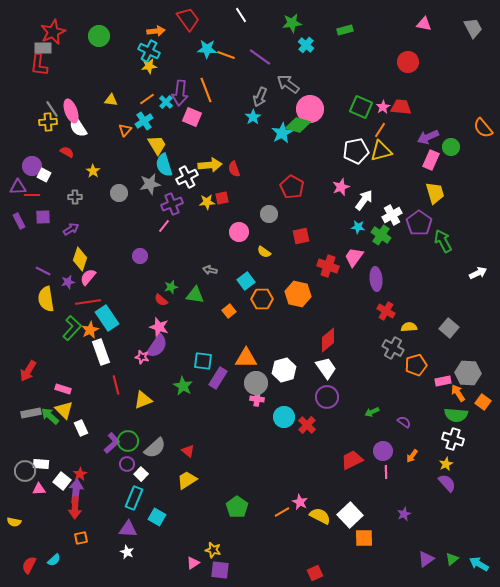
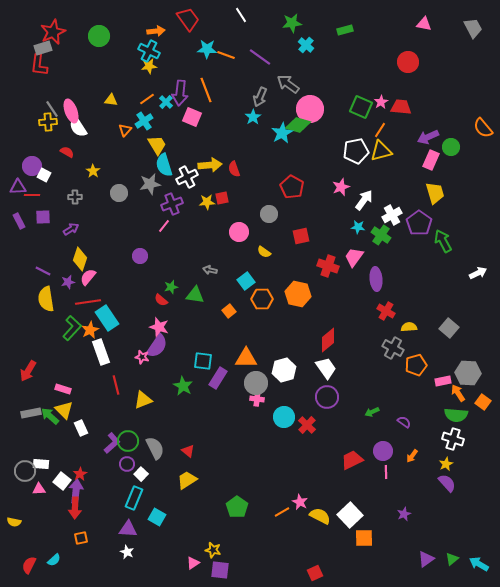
gray rectangle at (43, 48): rotated 18 degrees counterclockwise
pink star at (383, 107): moved 2 px left, 5 px up
gray semicircle at (155, 448): rotated 75 degrees counterclockwise
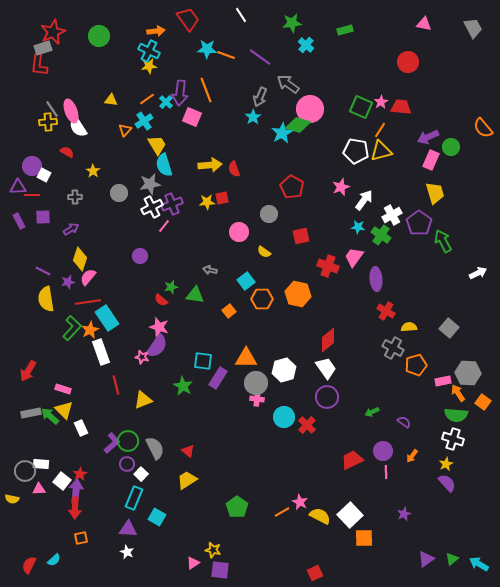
white pentagon at (356, 151): rotated 20 degrees clockwise
white cross at (187, 177): moved 35 px left, 30 px down
yellow semicircle at (14, 522): moved 2 px left, 23 px up
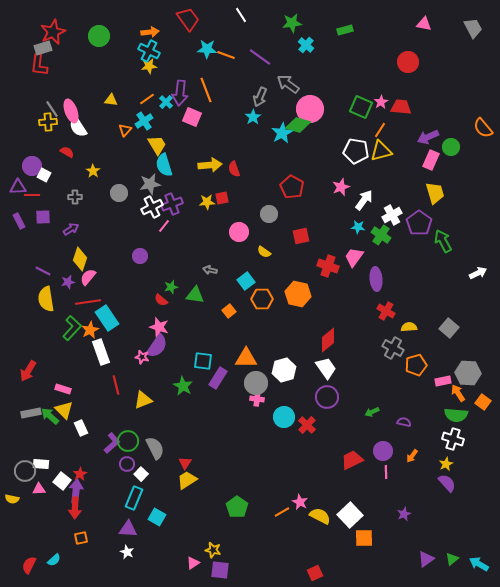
orange arrow at (156, 31): moved 6 px left, 1 px down
purple semicircle at (404, 422): rotated 24 degrees counterclockwise
red triangle at (188, 451): moved 3 px left, 12 px down; rotated 24 degrees clockwise
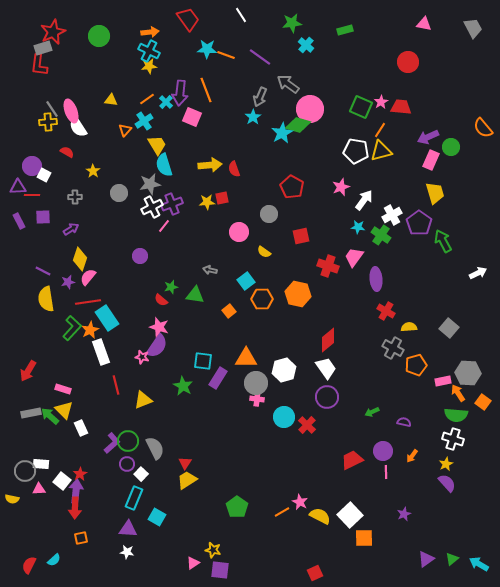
white star at (127, 552): rotated 16 degrees counterclockwise
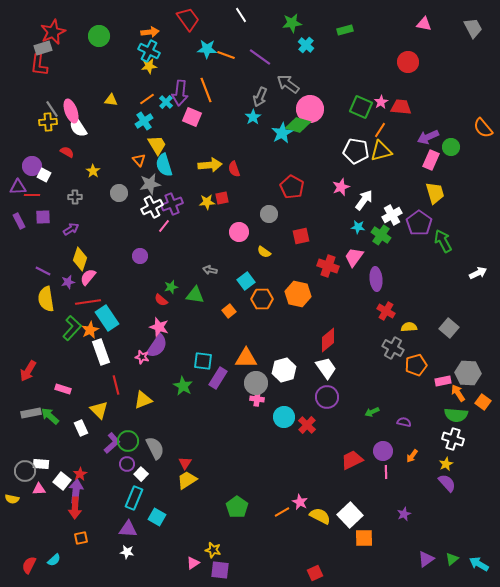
orange triangle at (125, 130): moved 14 px right, 30 px down; rotated 24 degrees counterclockwise
yellow triangle at (64, 410): moved 35 px right
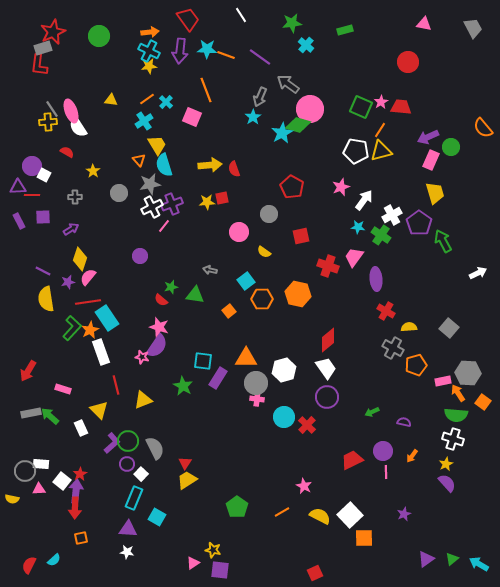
purple arrow at (180, 93): moved 42 px up
pink star at (300, 502): moved 4 px right, 16 px up
